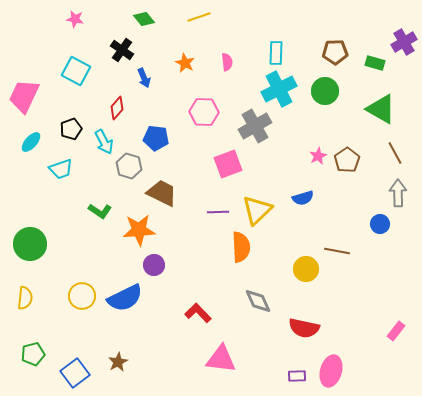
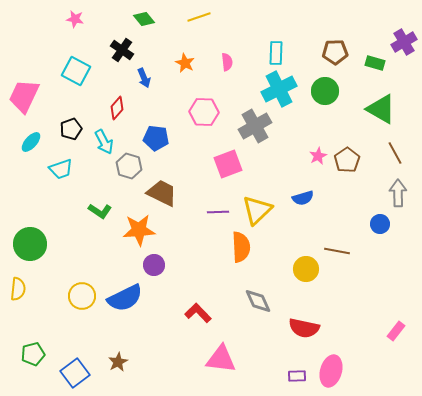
yellow semicircle at (25, 298): moved 7 px left, 9 px up
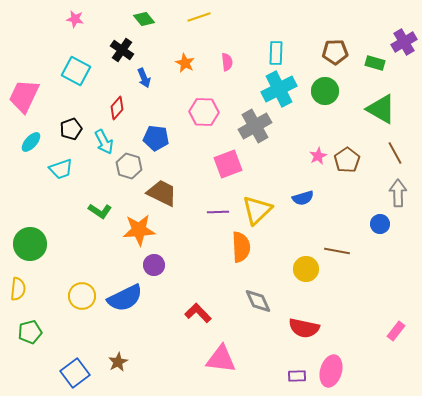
green pentagon at (33, 354): moved 3 px left, 22 px up
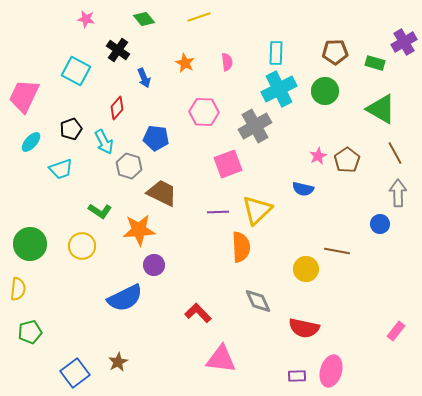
pink star at (75, 19): moved 11 px right
black cross at (122, 50): moved 4 px left
blue semicircle at (303, 198): moved 9 px up; rotated 30 degrees clockwise
yellow circle at (82, 296): moved 50 px up
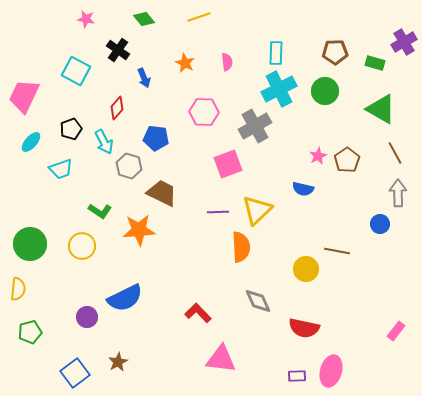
purple circle at (154, 265): moved 67 px left, 52 px down
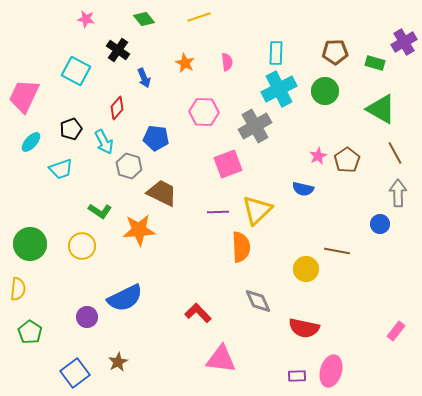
green pentagon at (30, 332): rotated 25 degrees counterclockwise
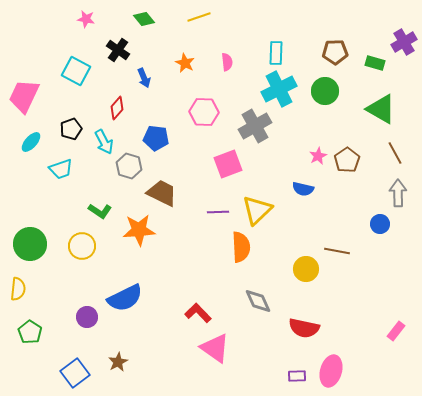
pink triangle at (221, 359): moved 6 px left, 11 px up; rotated 28 degrees clockwise
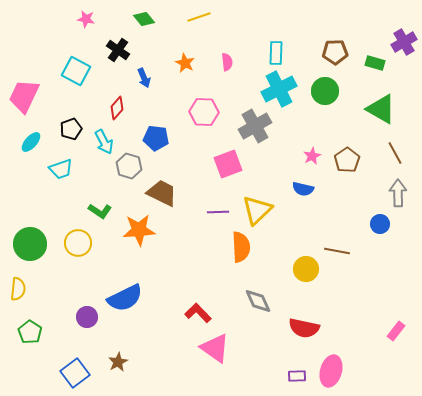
pink star at (318, 156): moved 6 px left
yellow circle at (82, 246): moved 4 px left, 3 px up
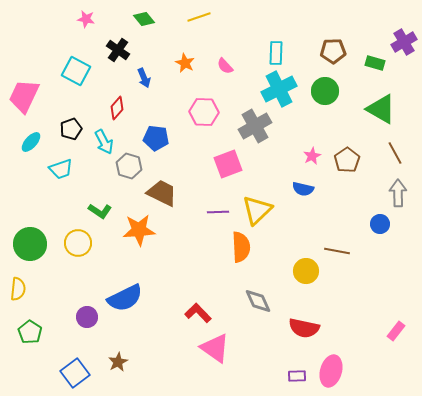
brown pentagon at (335, 52): moved 2 px left, 1 px up
pink semicircle at (227, 62): moved 2 px left, 4 px down; rotated 144 degrees clockwise
yellow circle at (306, 269): moved 2 px down
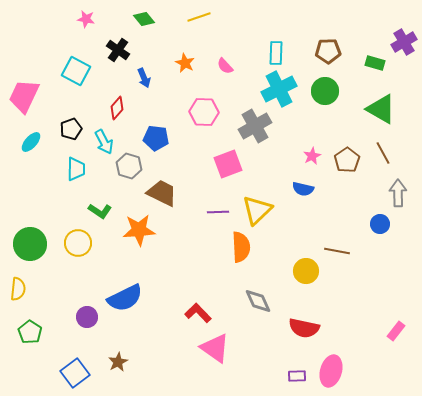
brown pentagon at (333, 51): moved 5 px left
brown line at (395, 153): moved 12 px left
cyan trapezoid at (61, 169): moved 15 px right; rotated 70 degrees counterclockwise
